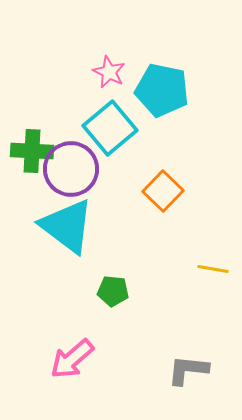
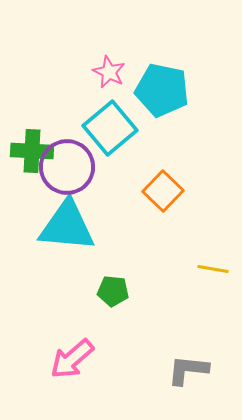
purple circle: moved 4 px left, 2 px up
cyan triangle: rotated 32 degrees counterclockwise
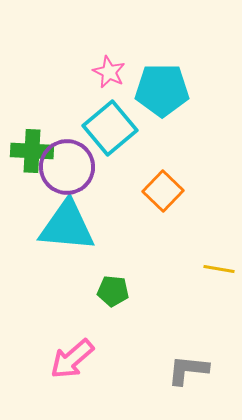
cyan pentagon: rotated 12 degrees counterclockwise
yellow line: moved 6 px right
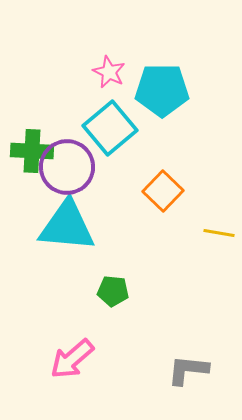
yellow line: moved 36 px up
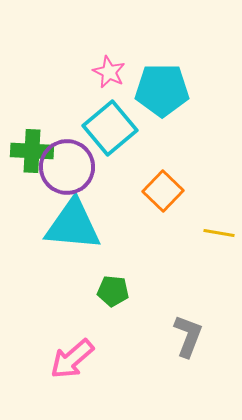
cyan triangle: moved 6 px right, 1 px up
gray L-shape: moved 34 px up; rotated 105 degrees clockwise
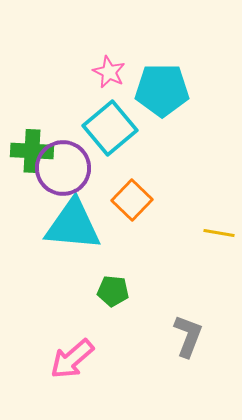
purple circle: moved 4 px left, 1 px down
orange square: moved 31 px left, 9 px down
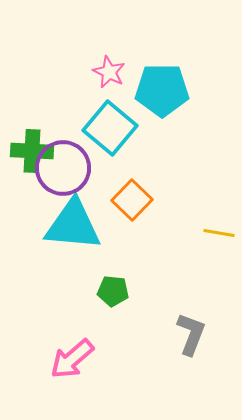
cyan square: rotated 10 degrees counterclockwise
gray L-shape: moved 3 px right, 2 px up
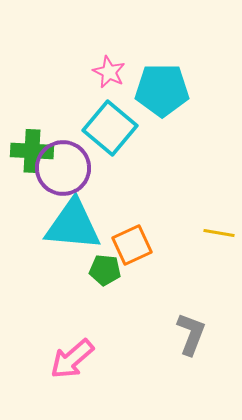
orange square: moved 45 px down; rotated 21 degrees clockwise
green pentagon: moved 8 px left, 21 px up
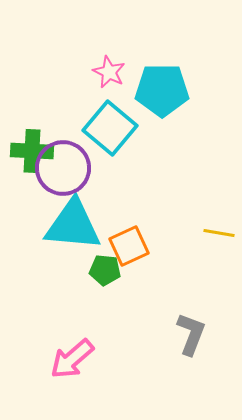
orange square: moved 3 px left, 1 px down
